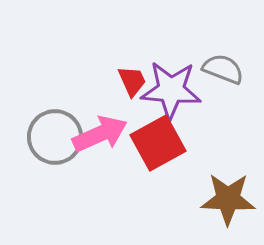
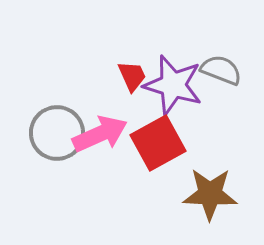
gray semicircle: moved 2 px left, 1 px down
red trapezoid: moved 5 px up
purple star: moved 2 px right, 5 px up; rotated 12 degrees clockwise
gray circle: moved 2 px right, 4 px up
brown star: moved 18 px left, 5 px up
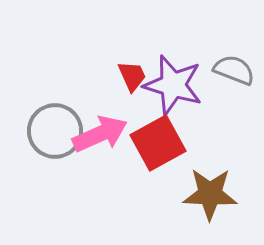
gray semicircle: moved 13 px right
gray circle: moved 2 px left, 2 px up
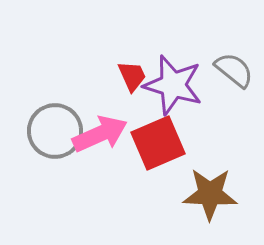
gray semicircle: rotated 18 degrees clockwise
red square: rotated 6 degrees clockwise
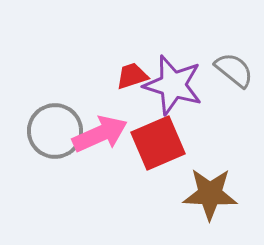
red trapezoid: rotated 84 degrees counterclockwise
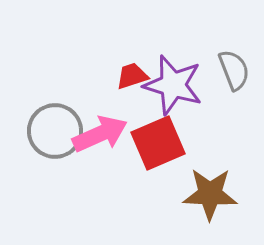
gray semicircle: rotated 30 degrees clockwise
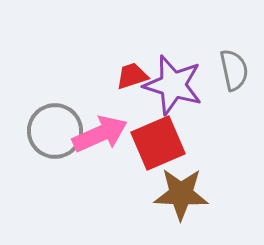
gray semicircle: rotated 9 degrees clockwise
brown star: moved 29 px left
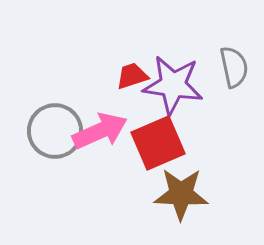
gray semicircle: moved 3 px up
purple star: rotated 8 degrees counterclockwise
pink arrow: moved 3 px up
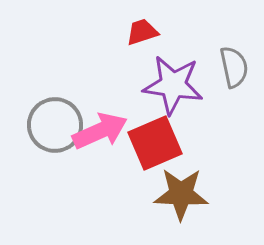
red trapezoid: moved 10 px right, 44 px up
gray circle: moved 6 px up
red square: moved 3 px left
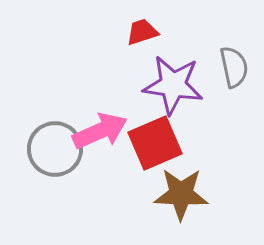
gray circle: moved 24 px down
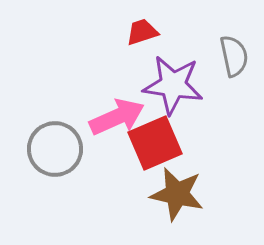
gray semicircle: moved 11 px up
pink arrow: moved 17 px right, 14 px up
brown star: moved 4 px left; rotated 10 degrees clockwise
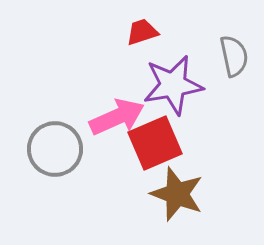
purple star: rotated 18 degrees counterclockwise
brown star: rotated 8 degrees clockwise
